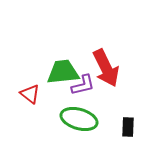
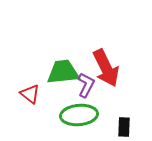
purple L-shape: moved 3 px right; rotated 50 degrees counterclockwise
green ellipse: moved 4 px up; rotated 21 degrees counterclockwise
black rectangle: moved 4 px left
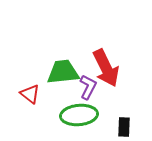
purple L-shape: moved 2 px right, 2 px down
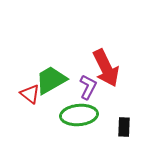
green trapezoid: moved 12 px left, 8 px down; rotated 24 degrees counterclockwise
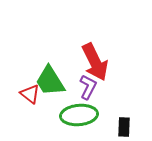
red arrow: moved 11 px left, 6 px up
green trapezoid: moved 1 px left, 1 px down; rotated 92 degrees counterclockwise
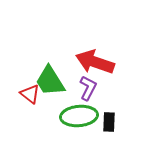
red arrow: rotated 135 degrees clockwise
purple L-shape: moved 1 px down
green ellipse: moved 1 px down
black rectangle: moved 15 px left, 5 px up
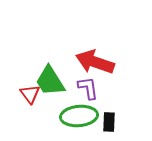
purple L-shape: rotated 35 degrees counterclockwise
red triangle: rotated 15 degrees clockwise
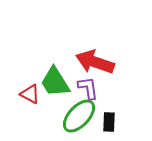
green trapezoid: moved 5 px right, 1 px down
red triangle: rotated 25 degrees counterclockwise
green ellipse: rotated 42 degrees counterclockwise
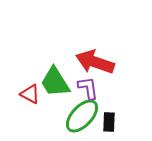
green ellipse: moved 3 px right
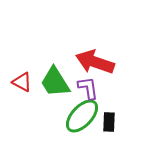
red triangle: moved 8 px left, 12 px up
